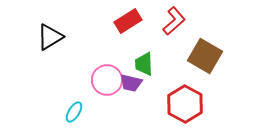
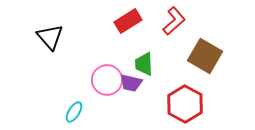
black triangle: rotated 40 degrees counterclockwise
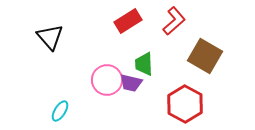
cyan ellipse: moved 14 px left, 1 px up
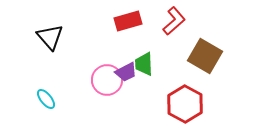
red rectangle: rotated 16 degrees clockwise
purple trapezoid: moved 5 px left, 11 px up; rotated 40 degrees counterclockwise
cyan ellipse: moved 14 px left, 12 px up; rotated 70 degrees counterclockwise
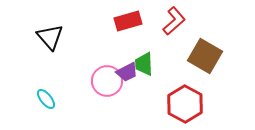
purple trapezoid: moved 1 px right
pink circle: moved 1 px down
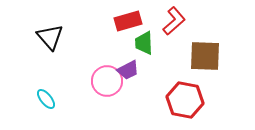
brown square: rotated 28 degrees counterclockwise
green trapezoid: moved 21 px up
purple trapezoid: moved 1 px right, 2 px up
red hexagon: moved 4 px up; rotated 18 degrees counterclockwise
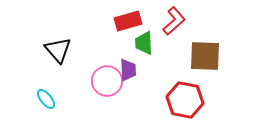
black triangle: moved 8 px right, 13 px down
purple trapezoid: rotated 65 degrees counterclockwise
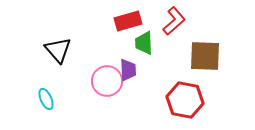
cyan ellipse: rotated 15 degrees clockwise
